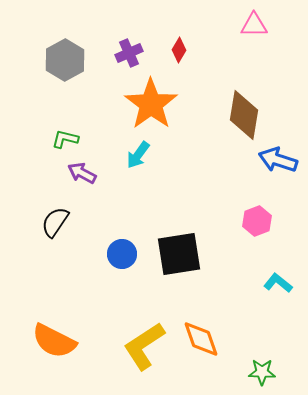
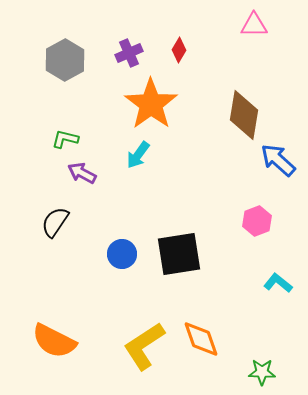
blue arrow: rotated 24 degrees clockwise
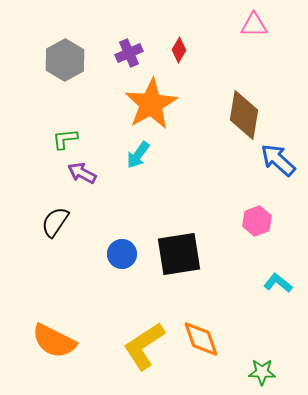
orange star: rotated 6 degrees clockwise
green L-shape: rotated 20 degrees counterclockwise
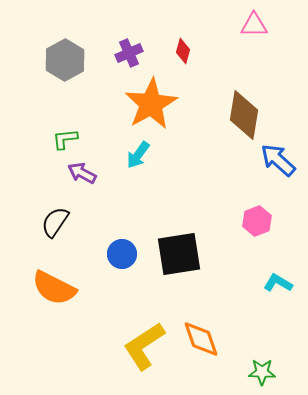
red diamond: moved 4 px right, 1 px down; rotated 15 degrees counterclockwise
cyan L-shape: rotated 8 degrees counterclockwise
orange semicircle: moved 53 px up
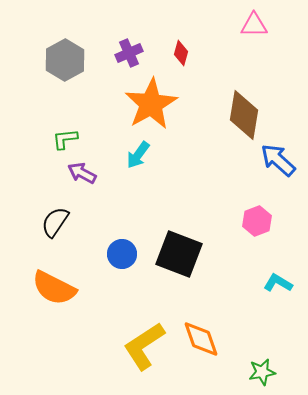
red diamond: moved 2 px left, 2 px down
black square: rotated 30 degrees clockwise
green star: rotated 12 degrees counterclockwise
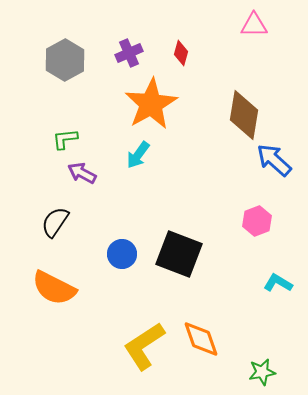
blue arrow: moved 4 px left
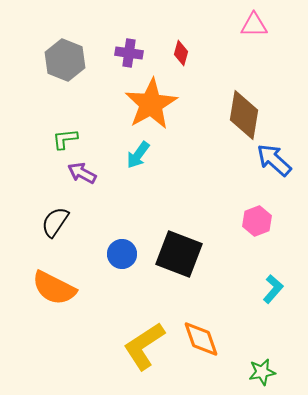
purple cross: rotated 32 degrees clockwise
gray hexagon: rotated 9 degrees counterclockwise
cyan L-shape: moved 5 px left, 6 px down; rotated 100 degrees clockwise
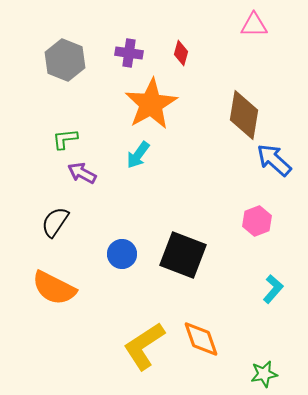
black square: moved 4 px right, 1 px down
green star: moved 2 px right, 2 px down
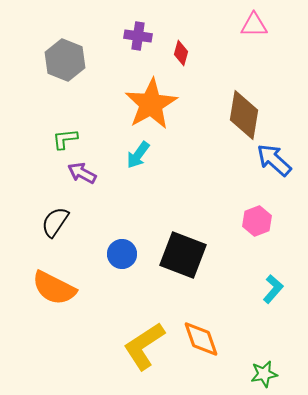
purple cross: moved 9 px right, 17 px up
